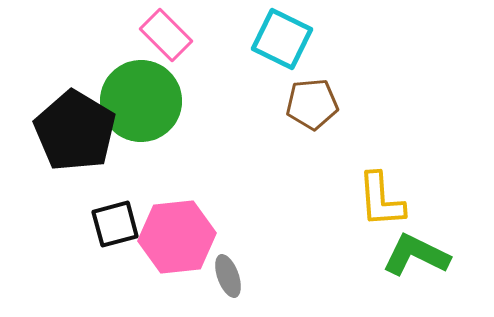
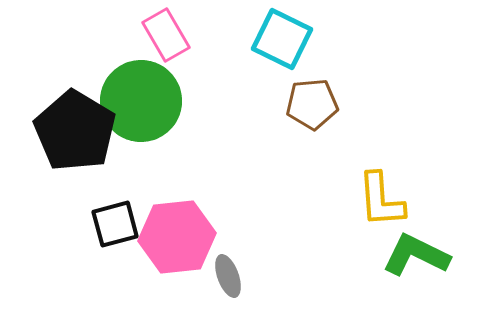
pink rectangle: rotated 15 degrees clockwise
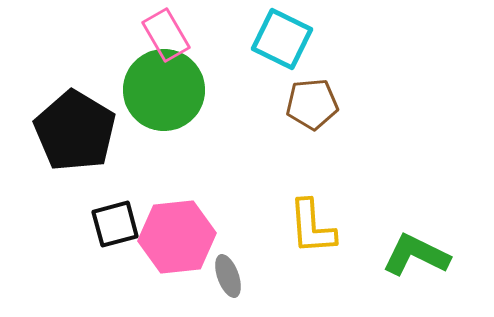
green circle: moved 23 px right, 11 px up
yellow L-shape: moved 69 px left, 27 px down
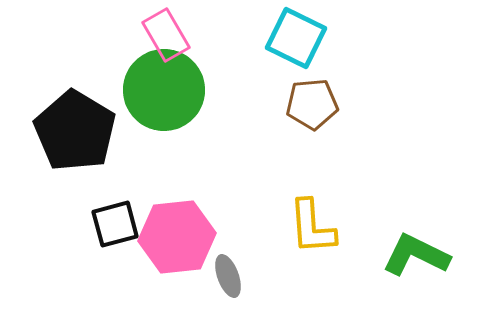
cyan square: moved 14 px right, 1 px up
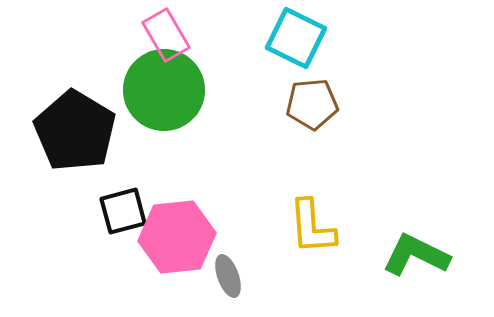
black square: moved 8 px right, 13 px up
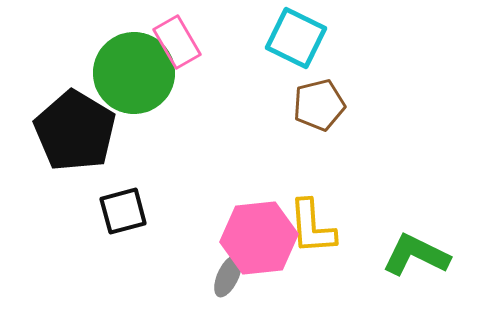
pink rectangle: moved 11 px right, 7 px down
green circle: moved 30 px left, 17 px up
brown pentagon: moved 7 px right, 1 px down; rotated 9 degrees counterclockwise
pink hexagon: moved 82 px right, 1 px down
gray ellipse: rotated 45 degrees clockwise
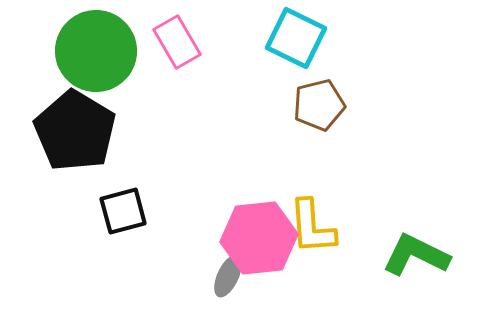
green circle: moved 38 px left, 22 px up
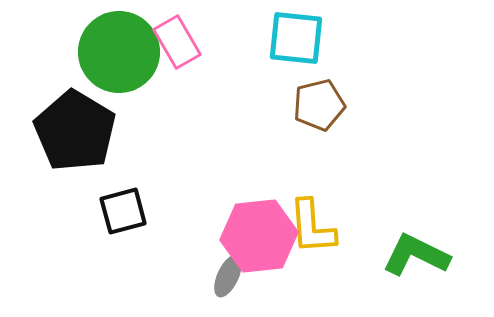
cyan square: rotated 20 degrees counterclockwise
green circle: moved 23 px right, 1 px down
pink hexagon: moved 2 px up
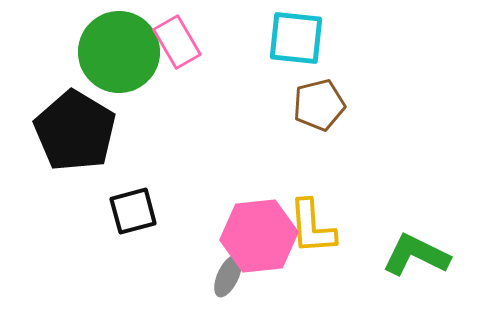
black square: moved 10 px right
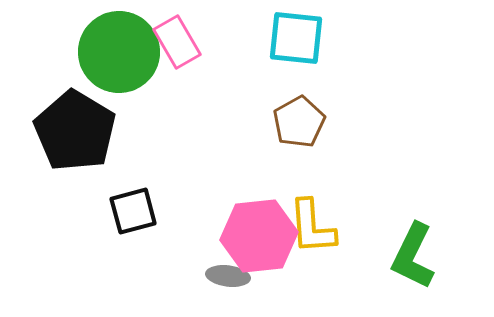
brown pentagon: moved 20 px left, 17 px down; rotated 15 degrees counterclockwise
green L-shape: moved 3 px left, 1 px down; rotated 90 degrees counterclockwise
gray ellipse: rotated 72 degrees clockwise
